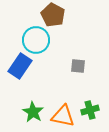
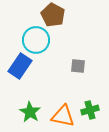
green star: moved 3 px left
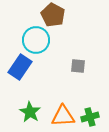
blue rectangle: moved 1 px down
green cross: moved 7 px down
orange triangle: rotated 15 degrees counterclockwise
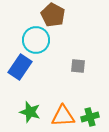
green star: rotated 15 degrees counterclockwise
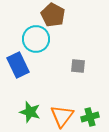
cyan circle: moved 1 px up
blue rectangle: moved 2 px left, 2 px up; rotated 60 degrees counterclockwise
orange triangle: moved 1 px left; rotated 50 degrees counterclockwise
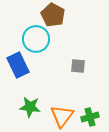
green star: moved 5 px up; rotated 10 degrees counterclockwise
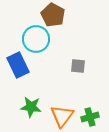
green star: moved 1 px right
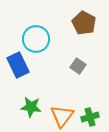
brown pentagon: moved 31 px right, 8 px down
gray square: rotated 28 degrees clockwise
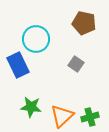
brown pentagon: rotated 15 degrees counterclockwise
gray square: moved 2 px left, 2 px up
orange triangle: rotated 10 degrees clockwise
